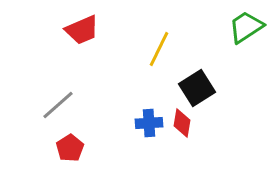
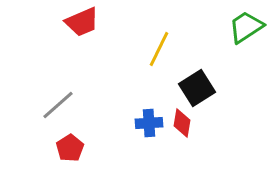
red trapezoid: moved 8 px up
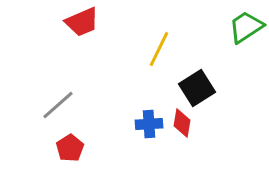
blue cross: moved 1 px down
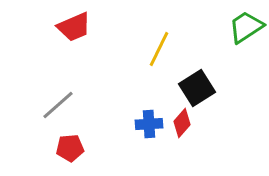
red trapezoid: moved 8 px left, 5 px down
red diamond: rotated 32 degrees clockwise
red pentagon: rotated 28 degrees clockwise
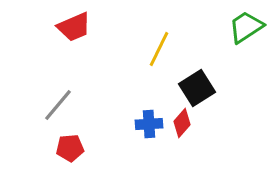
gray line: rotated 9 degrees counterclockwise
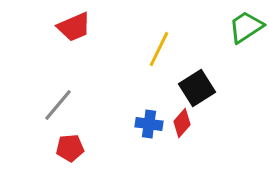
blue cross: rotated 12 degrees clockwise
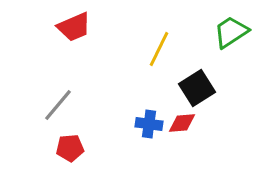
green trapezoid: moved 15 px left, 5 px down
red diamond: rotated 44 degrees clockwise
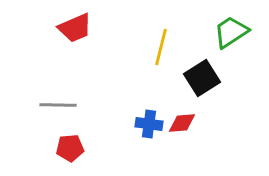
red trapezoid: moved 1 px right, 1 px down
yellow line: moved 2 px right, 2 px up; rotated 12 degrees counterclockwise
black square: moved 5 px right, 10 px up
gray line: rotated 51 degrees clockwise
